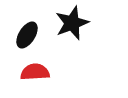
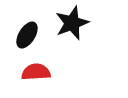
red semicircle: moved 1 px right
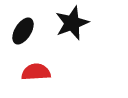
black ellipse: moved 4 px left, 4 px up
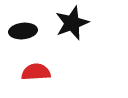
black ellipse: rotated 52 degrees clockwise
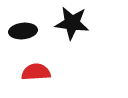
black star: rotated 28 degrees clockwise
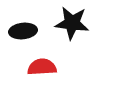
red semicircle: moved 6 px right, 5 px up
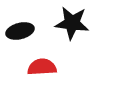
black ellipse: moved 3 px left; rotated 8 degrees counterclockwise
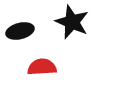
black star: moved 1 px up; rotated 16 degrees clockwise
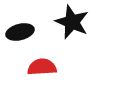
black ellipse: moved 1 px down
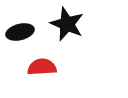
black star: moved 5 px left, 2 px down
